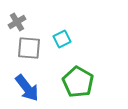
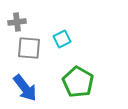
gray cross: rotated 24 degrees clockwise
blue arrow: moved 2 px left
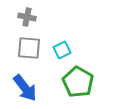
gray cross: moved 10 px right, 5 px up; rotated 18 degrees clockwise
cyan square: moved 11 px down
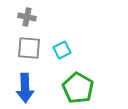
green pentagon: moved 6 px down
blue arrow: rotated 36 degrees clockwise
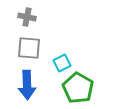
cyan square: moved 13 px down
blue arrow: moved 2 px right, 3 px up
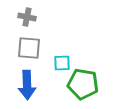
cyan square: rotated 24 degrees clockwise
green pentagon: moved 5 px right, 4 px up; rotated 20 degrees counterclockwise
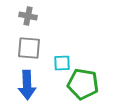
gray cross: moved 1 px right, 1 px up
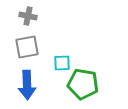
gray square: moved 2 px left, 1 px up; rotated 15 degrees counterclockwise
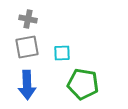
gray cross: moved 3 px down
cyan square: moved 10 px up
